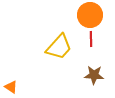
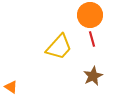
red line: moved 1 px right; rotated 14 degrees counterclockwise
brown star: moved 1 px left, 1 px down; rotated 30 degrees counterclockwise
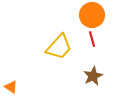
orange circle: moved 2 px right
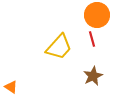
orange circle: moved 5 px right
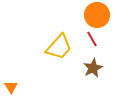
red line: rotated 14 degrees counterclockwise
brown star: moved 8 px up
orange triangle: rotated 24 degrees clockwise
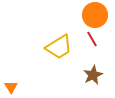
orange circle: moved 2 px left
yellow trapezoid: rotated 16 degrees clockwise
brown star: moved 7 px down
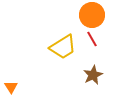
orange circle: moved 3 px left
yellow trapezoid: moved 4 px right
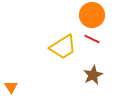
red line: rotated 35 degrees counterclockwise
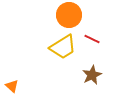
orange circle: moved 23 px left
brown star: moved 1 px left
orange triangle: moved 1 px right, 1 px up; rotated 16 degrees counterclockwise
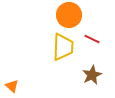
yellow trapezoid: rotated 56 degrees counterclockwise
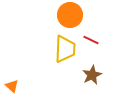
orange circle: moved 1 px right
red line: moved 1 px left, 1 px down
yellow trapezoid: moved 2 px right, 2 px down
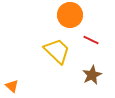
yellow trapezoid: moved 8 px left, 2 px down; rotated 48 degrees counterclockwise
